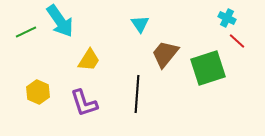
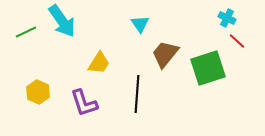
cyan arrow: moved 2 px right
yellow trapezoid: moved 10 px right, 3 px down
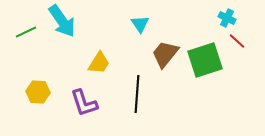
green square: moved 3 px left, 8 px up
yellow hexagon: rotated 20 degrees counterclockwise
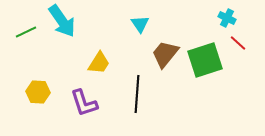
red line: moved 1 px right, 2 px down
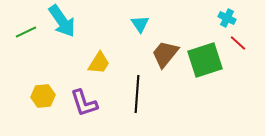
yellow hexagon: moved 5 px right, 4 px down; rotated 10 degrees counterclockwise
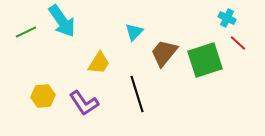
cyan triangle: moved 6 px left, 8 px down; rotated 18 degrees clockwise
brown trapezoid: moved 1 px left, 1 px up
black line: rotated 21 degrees counterclockwise
purple L-shape: rotated 16 degrees counterclockwise
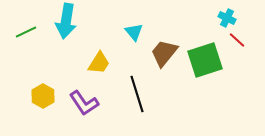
cyan arrow: moved 4 px right; rotated 44 degrees clockwise
cyan triangle: rotated 24 degrees counterclockwise
red line: moved 1 px left, 3 px up
yellow hexagon: rotated 25 degrees counterclockwise
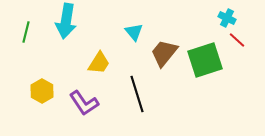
green line: rotated 50 degrees counterclockwise
yellow hexagon: moved 1 px left, 5 px up
